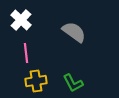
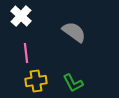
white cross: moved 4 px up
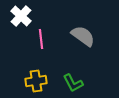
gray semicircle: moved 9 px right, 4 px down
pink line: moved 15 px right, 14 px up
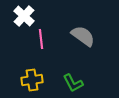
white cross: moved 3 px right
yellow cross: moved 4 px left, 1 px up
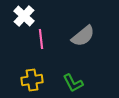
gray semicircle: rotated 105 degrees clockwise
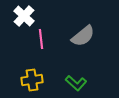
green L-shape: moved 3 px right; rotated 20 degrees counterclockwise
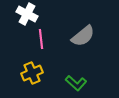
white cross: moved 3 px right, 2 px up; rotated 15 degrees counterclockwise
yellow cross: moved 7 px up; rotated 15 degrees counterclockwise
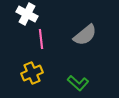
gray semicircle: moved 2 px right, 1 px up
green L-shape: moved 2 px right
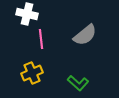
white cross: rotated 15 degrees counterclockwise
